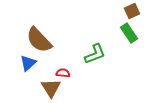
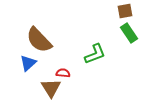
brown square: moved 7 px left; rotated 14 degrees clockwise
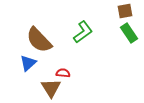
green L-shape: moved 12 px left, 22 px up; rotated 15 degrees counterclockwise
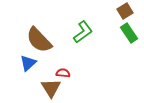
brown square: rotated 21 degrees counterclockwise
